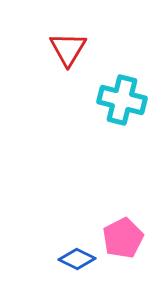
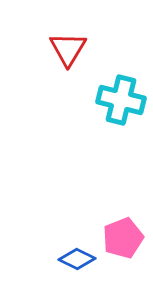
cyan cross: moved 1 px left
pink pentagon: rotated 6 degrees clockwise
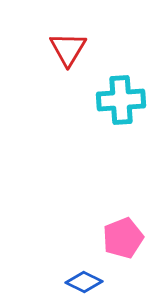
cyan cross: rotated 18 degrees counterclockwise
blue diamond: moved 7 px right, 23 px down
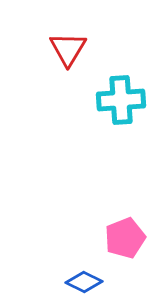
pink pentagon: moved 2 px right
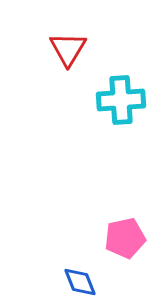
pink pentagon: rotated 9 degrees clockwise
blue diamond: moved 4 px left; rotated 42 degrees clockwise
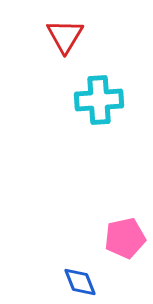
red triangle: moved 3 px left, 13 px up
cyan cross: moved 22 px left
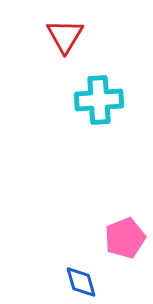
pink pentagon: rotated 9 degrees counterclockwise
blue diamond: moved 1 px right; rotated 6 degrees clockwise
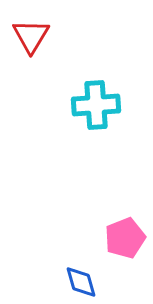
red triangle: moved 34 px left
cyan cross: moved 3 px left, 5 px down
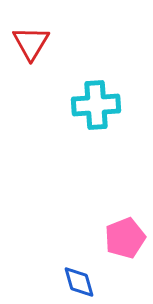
red triangle: moved 7 px down
blue diamond: moved 2 px left
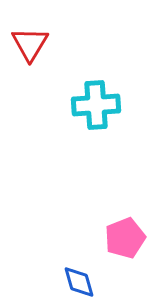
red triangle: moved 1 px left, 1 px down
